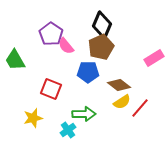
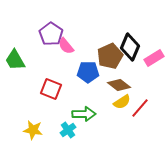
black diamond: moved 28 px right, 22 px down
brown pentagon: moved 9 px right, 9 px down
yellow star: moved 12 px down; rotated 24 degrees clockwise
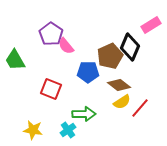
pink rectangle: moved 3 px left, 33 px up
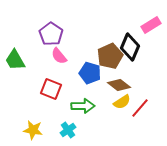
pink semicircle: moved 7 px left, 10 px down
blue pentagon: moved 2 px right, 1 px down; rotated 15 degrees clockwise
green arrow: moved 1 px left, 8 px up
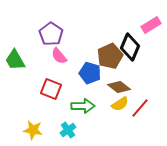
brown diamond: moved 2 px down
yellow semicircle: moved 2 px left, 2 px down
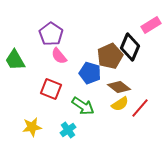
green arrow: rotated 35 degrees clockwise
yellow star: moved 1 px left, 3 px up; rotated 18 degrees counterclockwise
